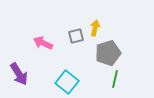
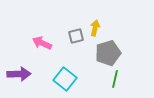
pink arrow: moved 1 px left
purple arrow: rotated 60 degrees counterclockwise
cyan square: moved 2 px left, 3 px up
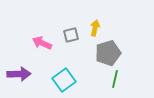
gray square: moved 5 px left, 1 px up
cyan square: moved 1 px left, 1 px down; rotated 15 degrees clockwise
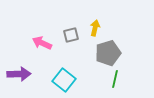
cyan square: rotated 15 degrees counterclockwise
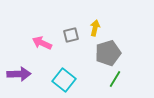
green line: rotated 18 degrees clockwise
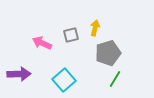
cyan square: rotated 10 degrees clockwise
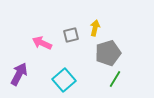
purple arrow: rotated 60 degrees counterclockwise
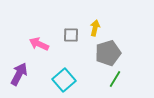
gray square: rotated 14 degrees clockwise
pink arrow: moved 3 px left, 1 px down
